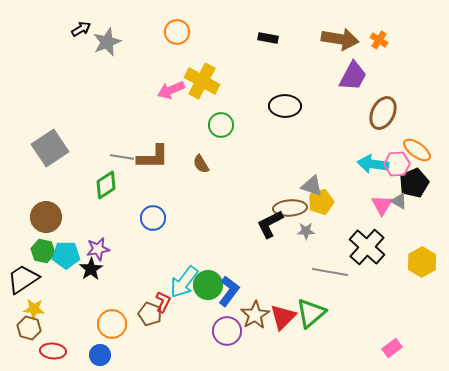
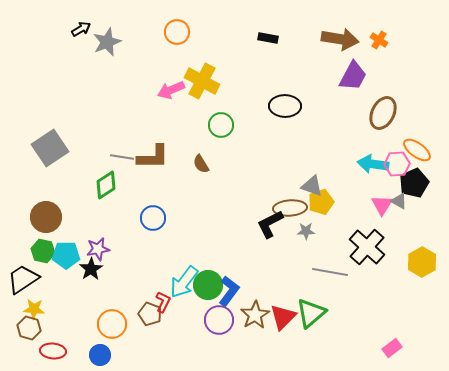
purple circle at (227, 331): moved 8 px left, 11 px up
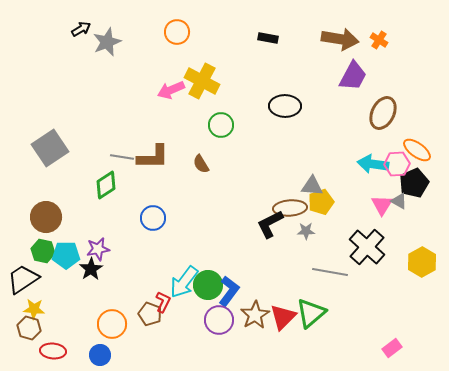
gray triangle at (312, 186): rotated 15 degrees counterclockwise
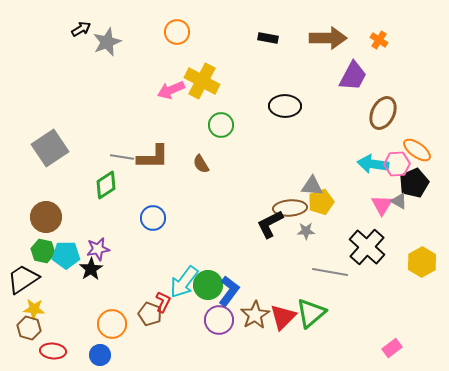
brown arrow at (340, 39): moved 12 px left, 1 px up; rotated 9 degrees counterclockwise
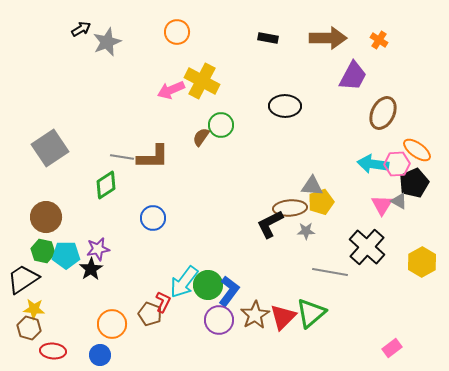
brown semicircle at (201, 164): moved 27 px up; rotated 66 degrees clockwise
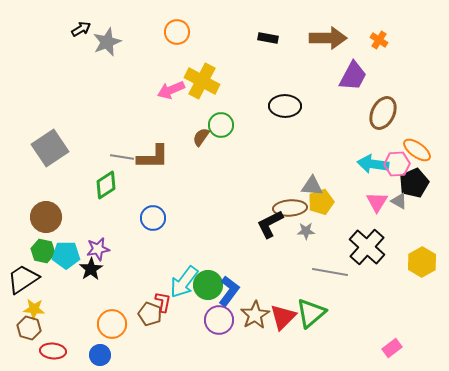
pink triangle at (382, 205): moved 5 px left, 3 px up
red L-shape at (163, 302): rotated 15 degrees counterclockwise
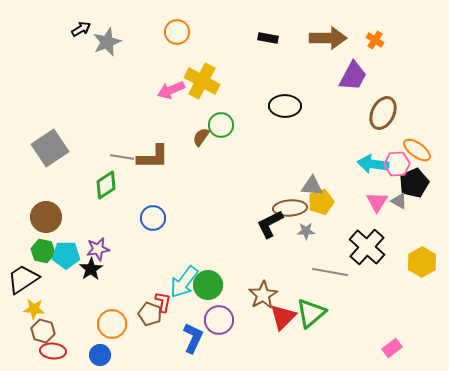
orange cross at (379, 40): moved 4 px left
blue L-shape at (229, 291): moved 36 px left, 47 px down; rotated 12 degrees counterclockwise
brown star at (255, 315): moved 8 px right, 20 px up
brown hexagon at (29, 328): moved 14 px right, 3 px down
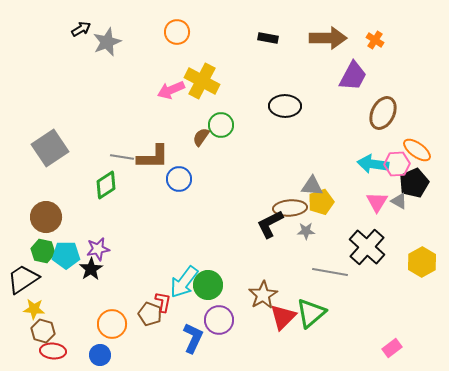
blue circle at (153, 218): moved 26 px right, 39 px up
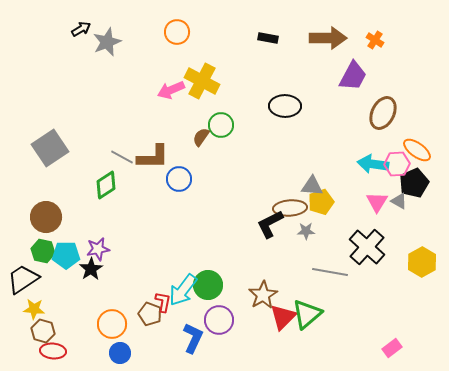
gray line at (122, 157): rotated 20 degrees clockwise
cyan arrow at (184, 282): moved 1 px left, 8 px down
green triangle at (311, 313): moved 4 px left, 1 px down
blue circle at (100, 355): moved 20 px right, 2 px up
